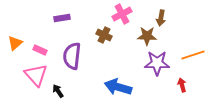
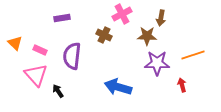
orange triangle: rotated 35 degrees counterclockwise
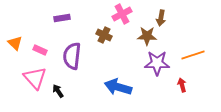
pink triangle: moved 1 px left, 3 px down
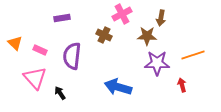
black arrow: moved 2 px right, 2 px down
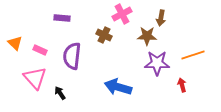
purple rectangle: rotated 14 degrees clockwise
